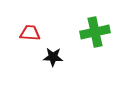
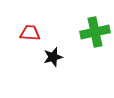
black star: rotated 18 degrees counterclockwise
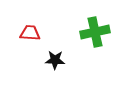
black star: moved 2 px right, 3 px down; rotated 18 degrees clockwise
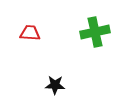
black star: moved 25 px down
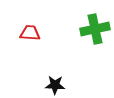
green cross: moved 3 px up
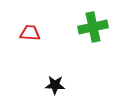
green cross: moved 2 px left, 2 px up
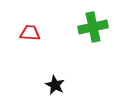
black star: rotated 24 degrees clockwise
